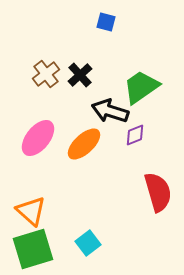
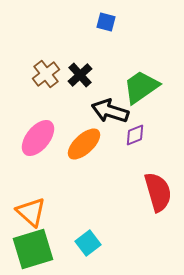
orange triangle: moved 1 px down
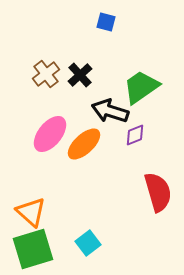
pink ellipse: moved 12 px right, 4 px up
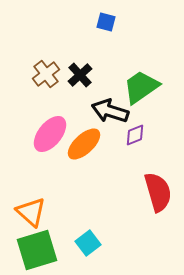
green square: moved 4 px right, 1 px down
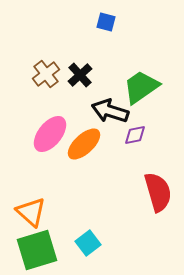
purple diamond: rotated 10 degrees clockwise
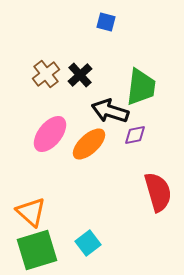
green trapezoid: rotated 132 degrees clockwise
orange ellipse: moved 5 px right
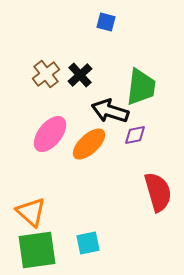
cyan square: rotated 25 degrees clockwise
green square: rotated 9 degrees clockwise
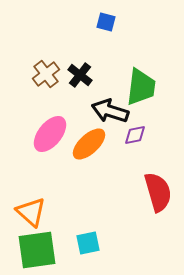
black cross: rotated 10 degrees counterclockwise
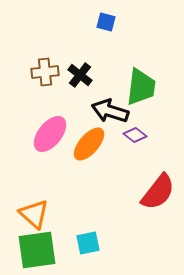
brown cross: moved 1 px left, 2 px up; rotated 32 degrees clockwise
purple diamond: rotated 50 degrees clockwise
orange ellipse: rotated 6 degrees counterclockwise
red semicircle: rotated 54 degrees clockwise
orange triangle: moved 3 px right, 2 px down
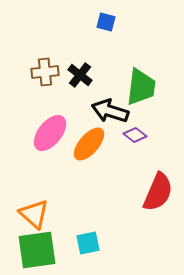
pink ellipse: moved 1 px up
red semicircle: rotated 15 degrees counterclockwise
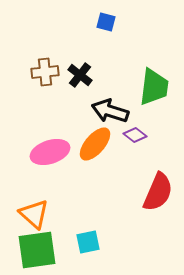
green trapezoid: moved 13 px right
pink ellipse: moved 19 px down; rotated 33 degrees clockwise
orange ellipse: moved 6 px right
cyan square: moved 1 px up
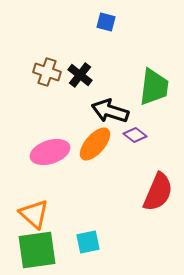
brown cross: moved 2 px right; rotated 24 degrees clockwise
